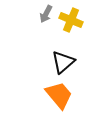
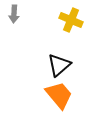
gray arrow: moved 32 px left; rotated 24 degrees counterclockwise
black triangle: moved 4 px left, 3 px down
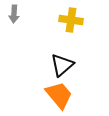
yellow cross: rotated 15 degrees counterclockwise
black triangle: moved 3 px right
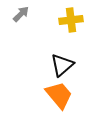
gray arrow: moved 7 px right; rotated 138 degrees counterclockwise
yellow cross: rotated 15 degrees counterclockwise
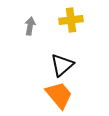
gray arrow: moved 9 px right, 12 px down; rotated 36 degrees counterclockwise
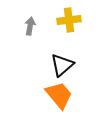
yellow cross: moved 2 px left
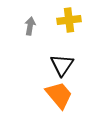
black triangle: rotated 15 degrees counterclockwise
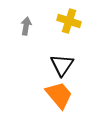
yellow cross: moved 1 px down; rotated 25 degrees clockwise
gray arrow: moved 4 px left
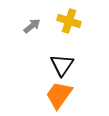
gray arrow: moved 6 px right; rotated 42 degrees clockwise
orange trapezoid: rotated 104 degrees counterclockwise
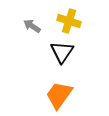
gray arrow: rotated 108 degrees counterclockwise
black triangle: moved 13 px up
